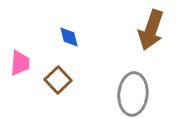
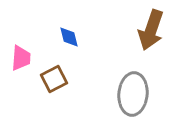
pink trapezoid: moved 1 px right, 5 px up
brown square: moved 4 px left, 1 px up; rotated 16 degrees clockwise
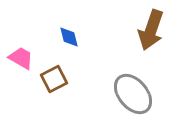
pink trapezoid: rotated 64 degrees counterclockwise
gray ellipse: rotated 45 degrees counterclockwise
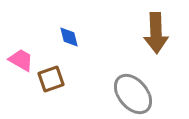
brown arrow: moved 5 px right, 3 px down; rotated 21 degrees counterclockwise
pink trapezoid: moved 2 px down
brown square: moved 3 px left; rotated 8 degrees clockwise
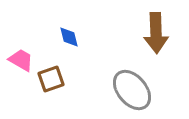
gray ellipse: moved 1 px left, 4 px up
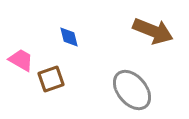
brown arrow: moved 3 px left, 2 px up; rotated 66 degrees counterclockwise
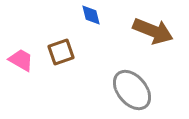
blue diamond: moved 22 px right, 22 px up
brown square: moved 10 px right, 27 px up
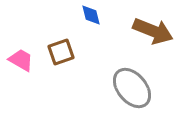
gray ellipse: moved 2 px up
